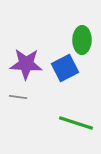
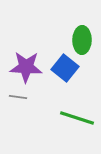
purple star: moved 3 px down
blue square: rotated 24 degrees counterclockwise
green line: moved 1 px right, 5 px up
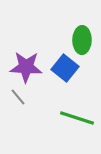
gray line: rotated 42 degrees clockwise
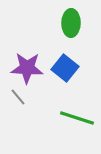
green ellipse: moved 11 px left, 17 px up
purple star: moved 1 px right, 1 px down
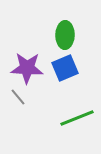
green ellipse: moved 6 px left, 12 px down
blue square: rotated 28 degrees clockwise
green line: rotated 40 degrees counterclockwise
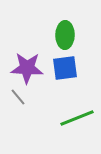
blue square: rotated 16 degrees clockwise
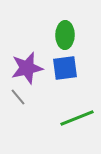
purple star: rotated 16 degrees counterclockwise
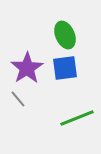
green ellipse: rotated 24 degrees counterclockwise
purple star: rotated 20 degrees counterclockwise
gray line: moved 2 px down
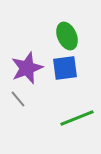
green ellipse: moved 2 px right, 1 px down
purple star: rotated 12 degrees clockwise
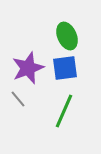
purple star: moved 1 px right
green line: moved 13 px left, 7 px up; rotated 44 degrees counterclockwise
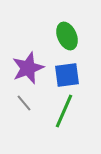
blue square: moved 2 px right, 7 px down
gray line: moved 6 px right, 4 px down
